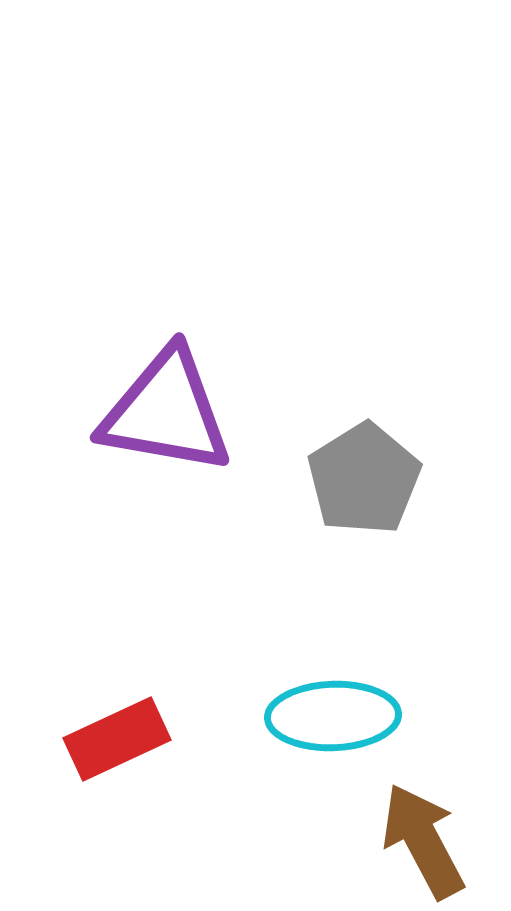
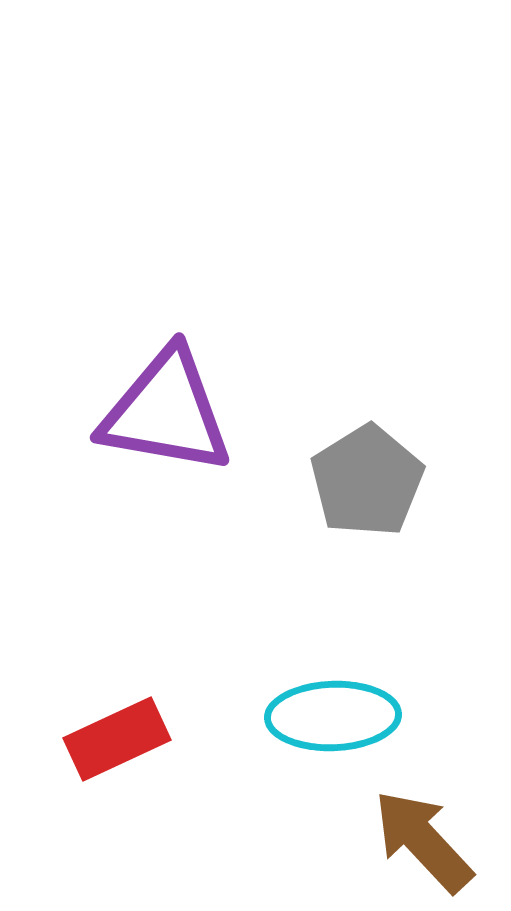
gray pentagon: moved 3 px right, 2 px down
brown arrow: rotated 15 degrees counterclockwise
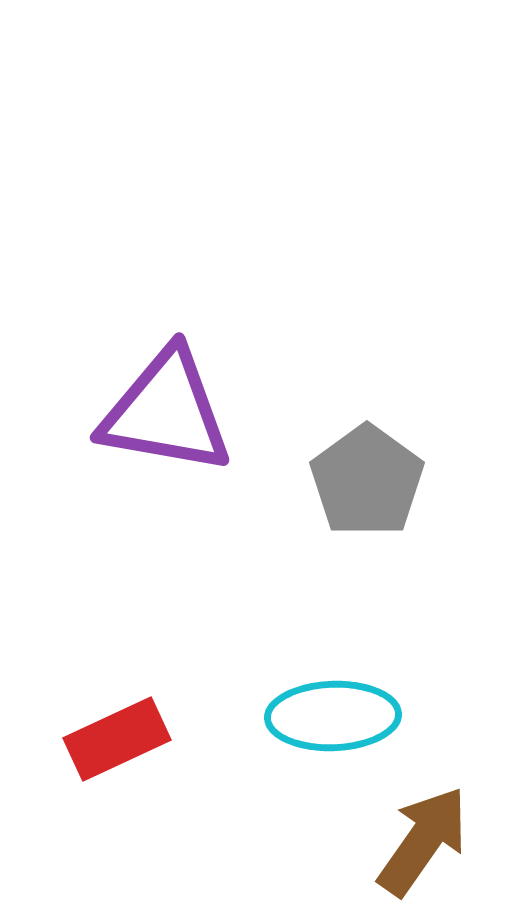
gray pentagon: rotated 4 degrees counterclockwise
brown arrow: rotated 78 degrees clockwise
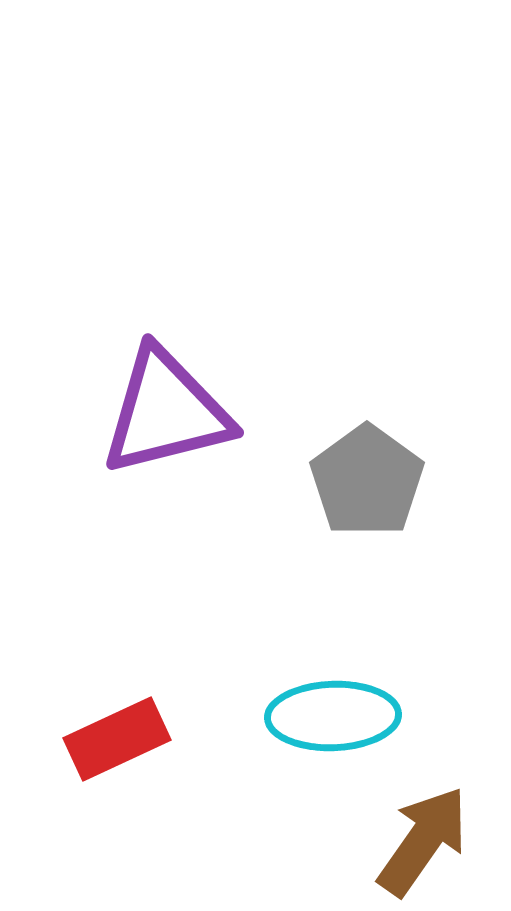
purple triangle: rotated 24 degrees counterclockwise
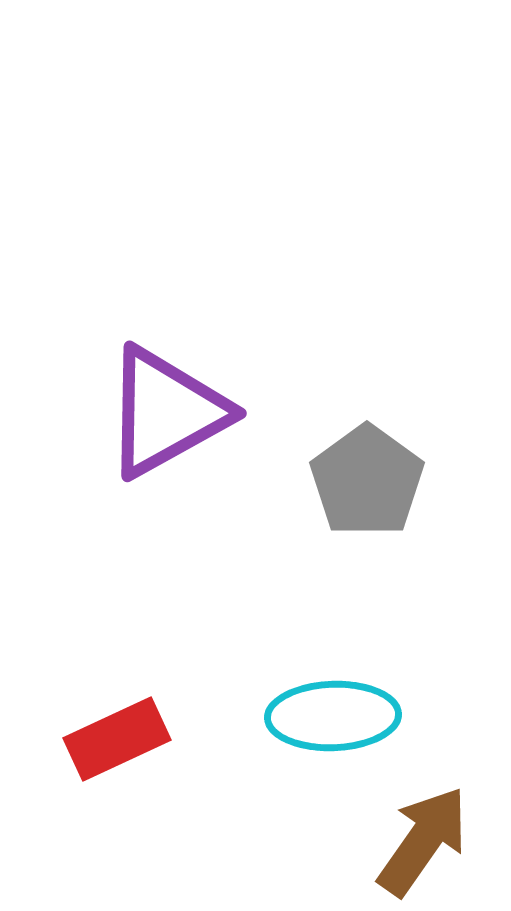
purple triangle: rotated 15 degrees counterclockwise
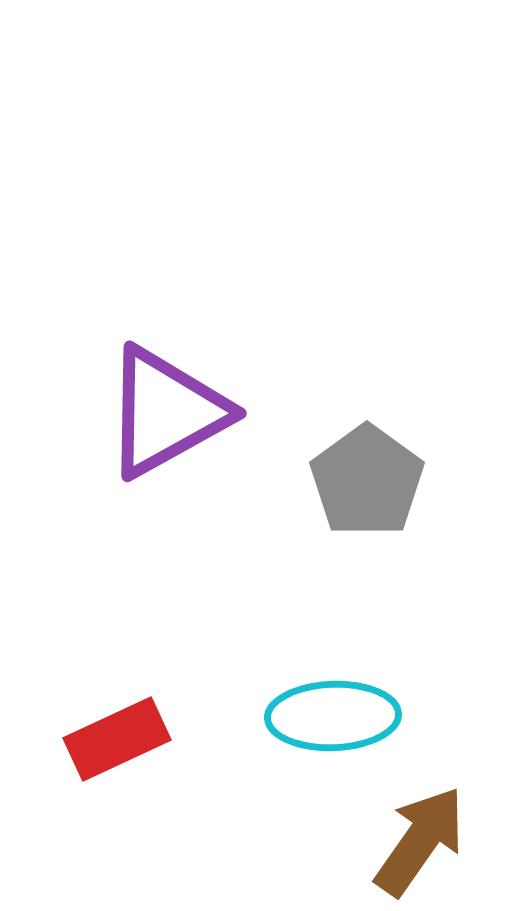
brown arrow: moved 3 px left
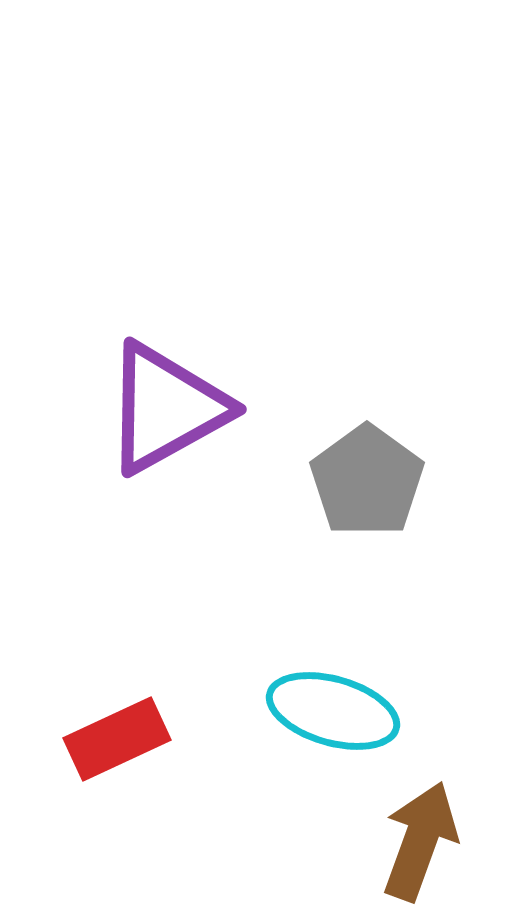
purple triangle: moved 4 px up
cyan ellipse: moved 5 px up; rotated 18 degrees clockwise
brown arrow: rotated 15 degrees counterclockwise
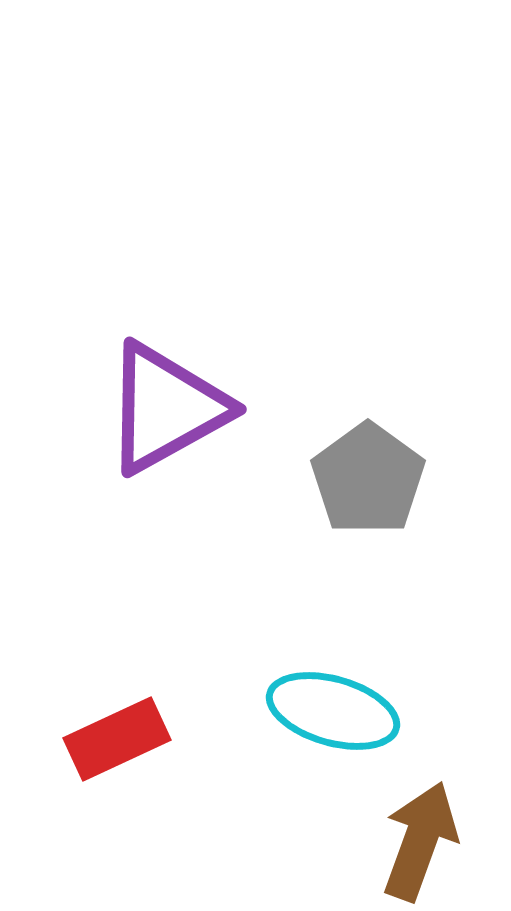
gray pentagon: moved 1 px right, 2 px up
